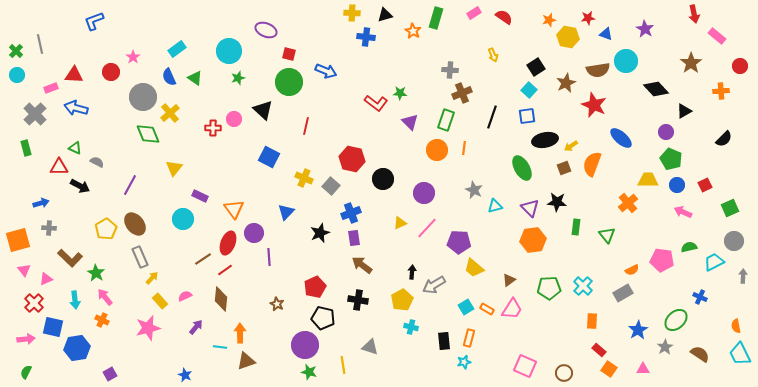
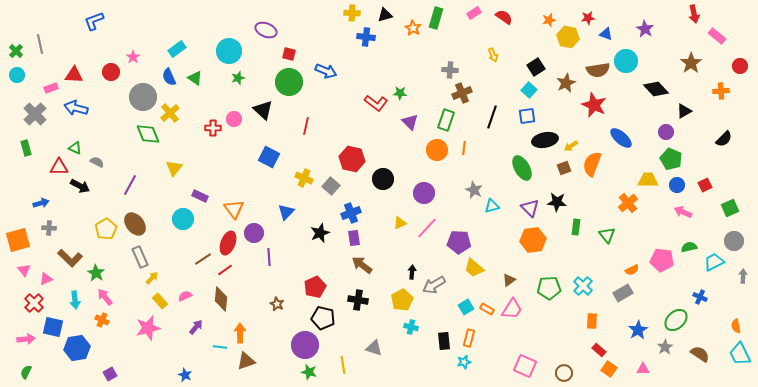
orange star at (413, 31): moved 3 px up
cyan triangle at (495, 206): moved 3 px left
gray triangle at (370, 347): moved 4 px right, 1 px down
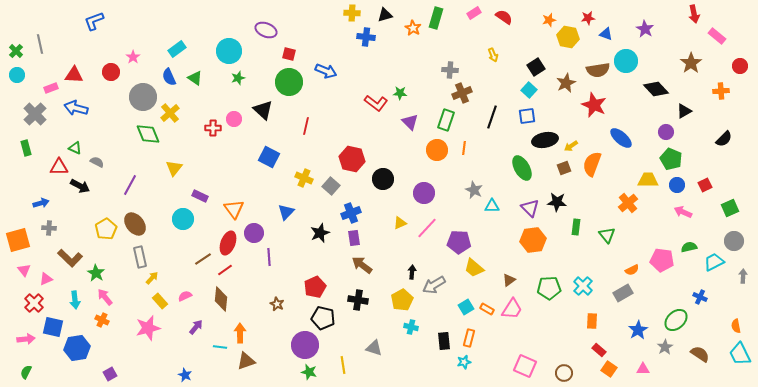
cyan triangle at (492, 206): rotated 14 degrees clockwise
gray rectangle at (140, 257): rotated 10 degrees clockwise
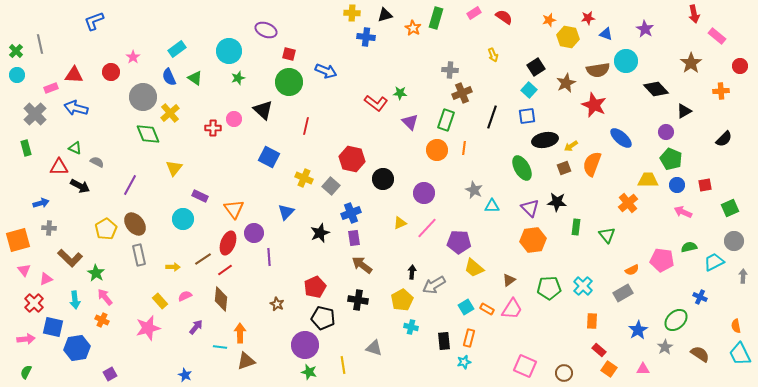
red square at (705, 185): rotated 16 degrees clockwise
gray rectangle at (140, 257): moved 1 px left, 2 px up
yellow arrow at (152, 278): moved 21 px right, 11 px up; rotated 48 degrees clockwise
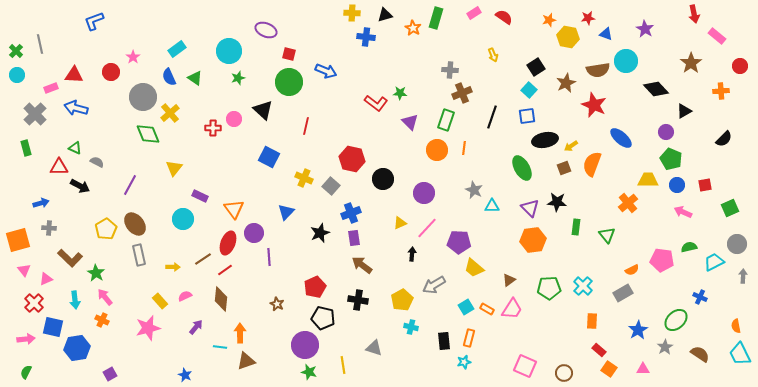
gray circle at (734, 241): moved 3 px right, 3 px down
black arrow at (412, 272): moved 18 px up
